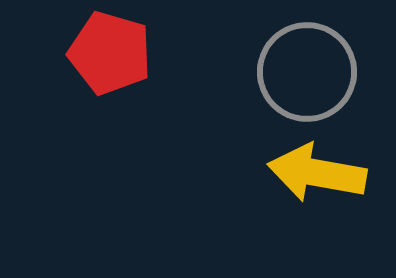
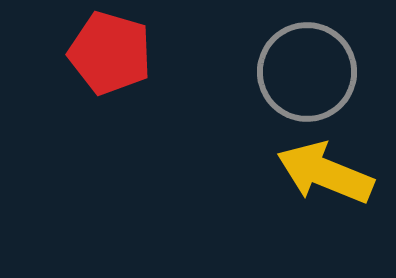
yellow arrow: moved 8 px right; rotated 12 degrees clockwise
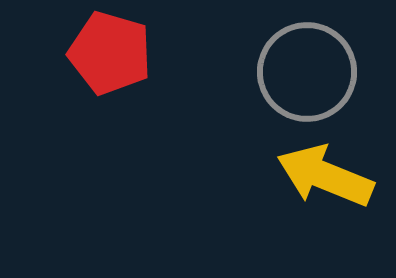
yellow arrow: moved 3 px down
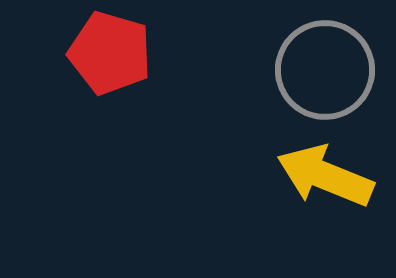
gray circle: moved 18 px right, 2 px up
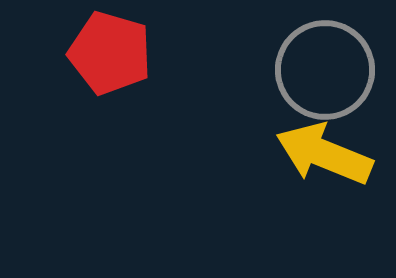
yellow arrow: moved 1 px left, 22 px up
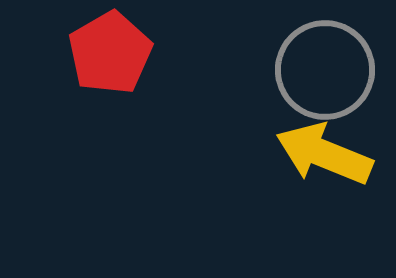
red pentagon: rotated 26 degrees clockwise
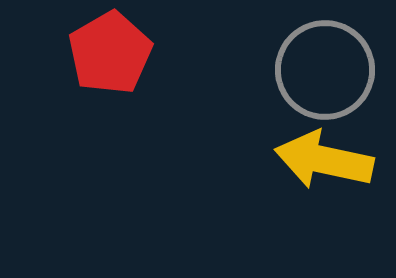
yellow arrow: moved 6 px down; rotated 10 degrees counterclockwise
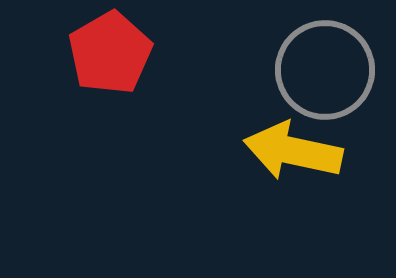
yellow arrow: moved 31 px left, 9 px up
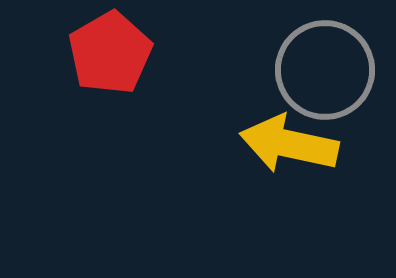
yellow arrow: moved 4 px left, 7 px up
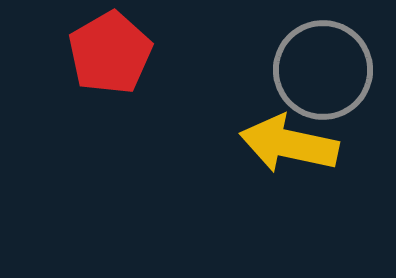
gray circle: moved 2 px left
